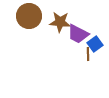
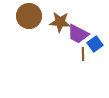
brown line: moved 5 px left
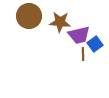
purple trapezoid: moved 1 px right, 1 px down; rotated 40 degrees counterclockwise
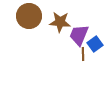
purple trapezoid: rotated 125 degrees clockwise
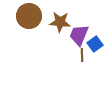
brown line: moved 1 px left, 1 px down
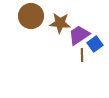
brown circle: moved 2 px right
brown star: moved 1 px down
purple trapezoid: rotated 35 degrees clockwise
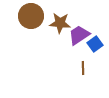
brown line: moved 1 px right, 13 px down
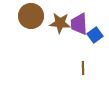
purple trapezoid: moved 11 px up; rotated 60 degrees counterclockwise
blue square: moved 9 px up
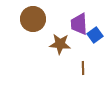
brown circle: moved 2 px right, 3 px down
brown star: moved 21 px down
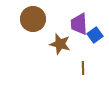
brown star: rotated 10 degrees clockwise
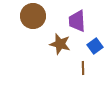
brown circle: moved 3 px up
purple trapezoid: moved 2 px left, 3 px up
blue square: moved 11 px down
